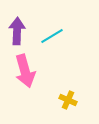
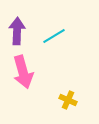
cyan line: moved 2 px right
pink arrow: moved 2 px left, 1 px down
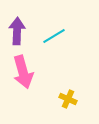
yellow cross: moved 1 px up
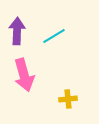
pink arrow: moved 1 px right, 3 px down
yellow cross: rotated 30 degrees counterclockwise
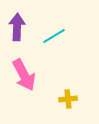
purple arrow: moved 4 px up
pink arrow: rotated 12 degrees counterclockwise
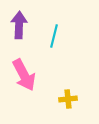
purple arrow: moved 2 px right, 2 px up
cyan line: rotated 45 degrees counterclockwise
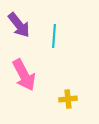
purple arrow: rotated 140 degrees clockwise
cyan line: rotated 10 degrees counterclockwise
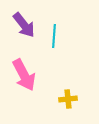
purple arrow: moved 5 px right
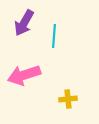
purple arrow: moved 2 px up; rotated 68 degrees clockwise
pink arrow: rotated 100 degrees clockwise
